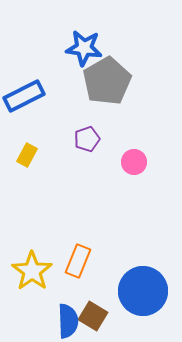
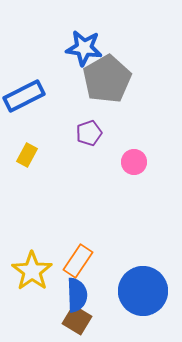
gray pentagon: moved 2 px up
purple pentagon: moved 2 px right, 6 px up
orange rectangle: rotated 12 degrees clockwise
brown square: moved 16 px left, 4 px down
blue semicircle: moved 9 px right, 26 px up
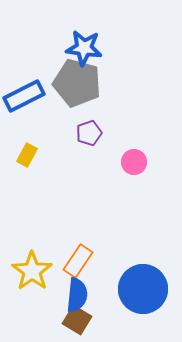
gray pentagon: moved 30 px left, 4 px down; rotated 27 degrees counterclockwise
blue circle: moved 2 px up
blue semicircle: rotated 8 degrees clockwise
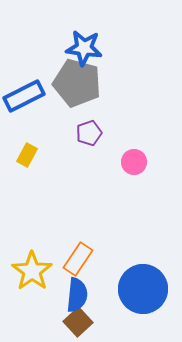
orange rectangle: moved 2 px up
brown square: moved 1 px right, 2 px down; rotated 16 degrees clockwise
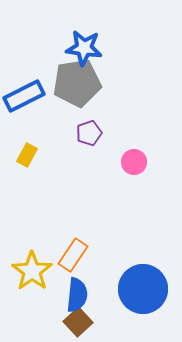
gray pentagon: rotated 24 degrees counterclockwise
orange rectangle: moved 5 px left, 4 px up
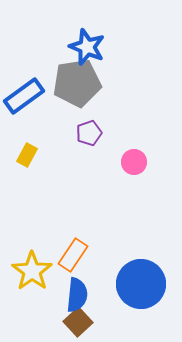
blue star: moved 3 px right, 1 px up; rotated 15 degrees clockwise
blue rectangle: rotated 9 degrees counterclockwise
blue circle: moved 2 px left, 5 px up
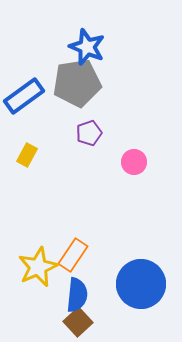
yellow star: moved 6 px right, 4 px up; rotated 12 degrees clockwise
